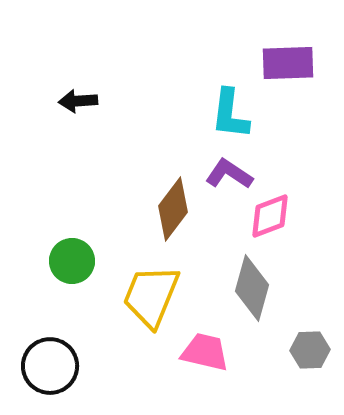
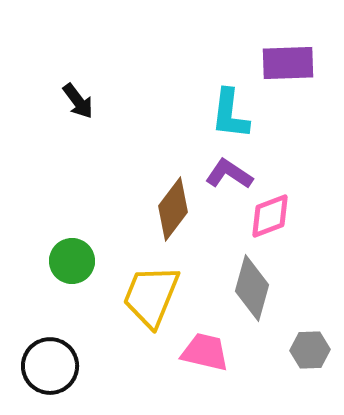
black arrow: rotated 123 degrees counterclockwise
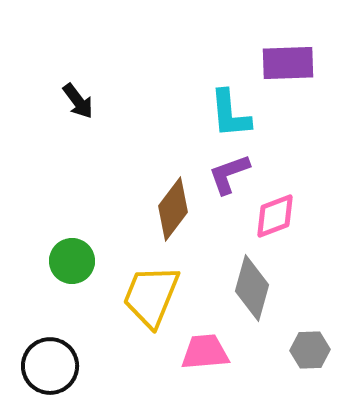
cyan L-shape: rotated 12 degrees counterclockwise
purple L-shape: rotated 54 degrees counterclockwise
pink diamond: moved 5 px right
pink trapezoid: rotated 18 degrees counterclockwise
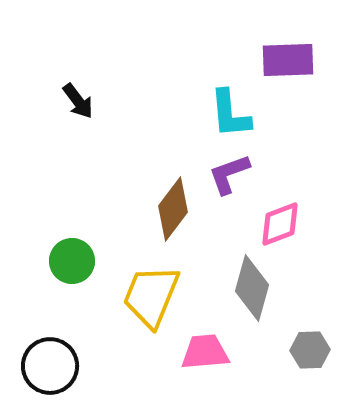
purple rectangle: moved 3 px up
pink diamond: moved 5 px right, 8 px down
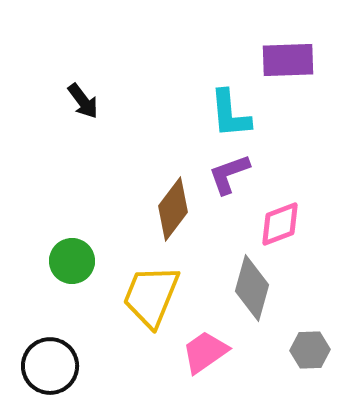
black arrow: moved 5 px right
pink trapezoid: rotated 30 degrees counterclockwise
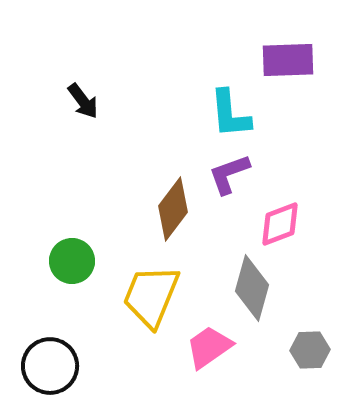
pink trapezoid: moved 4 px right, 5 px up
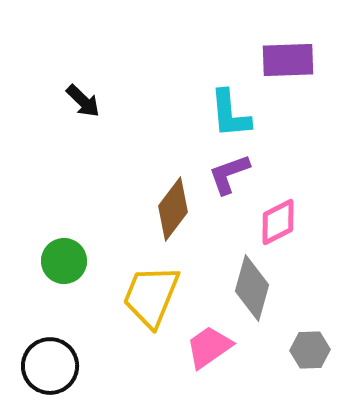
black arrow: rotated 9 degrees counterclockwise
pink diamond: moved 2 px left, 2 px up; rotated 6 degrees counterclockwise
green circle: moved 8 px left
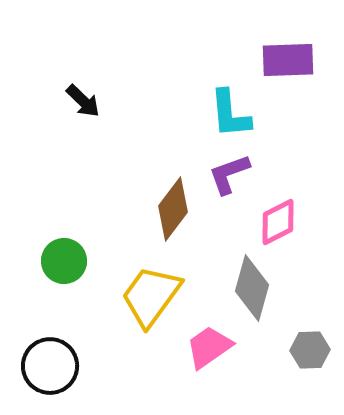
yellow trapezoid: rotated 14 degrees clockwise
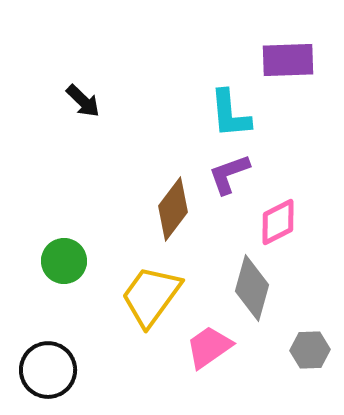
black circle: moved 2 px left, 4 px down
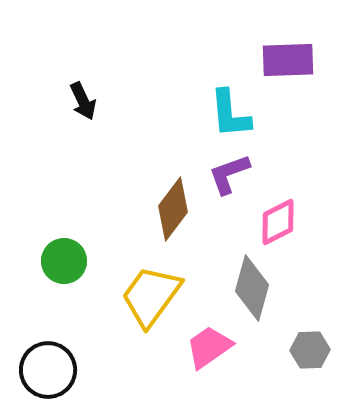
black arrow: rotated 21 degrees clockwise
